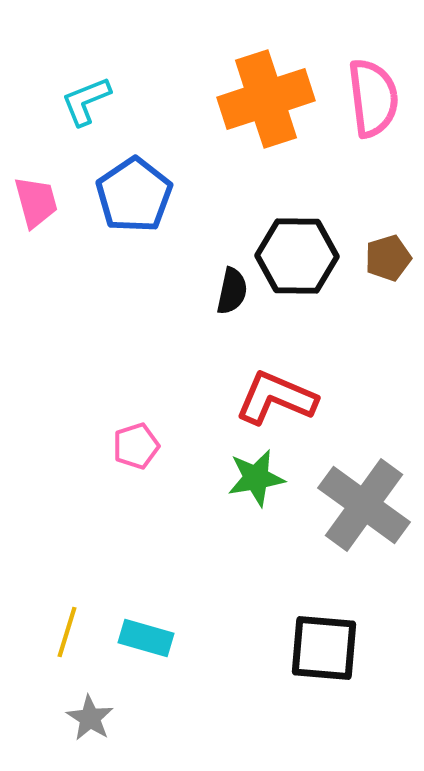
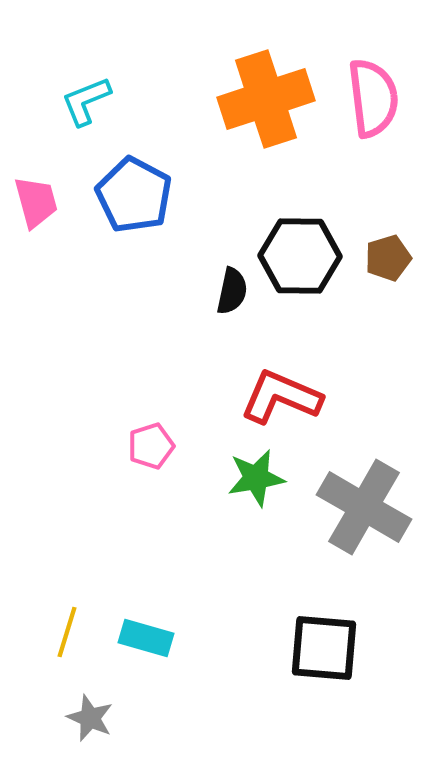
blue pentagon: rotated 10 degrees counterclockwise
black hexagon: moved 3 px right
red L-shape: moved 5 px right, 1 px up
pink pentagon: moved 15 px right
gray cross: moved 2 px down; rotated 6 degrees counterclockwise
gray star: rotated 9 degrees counterclockwise
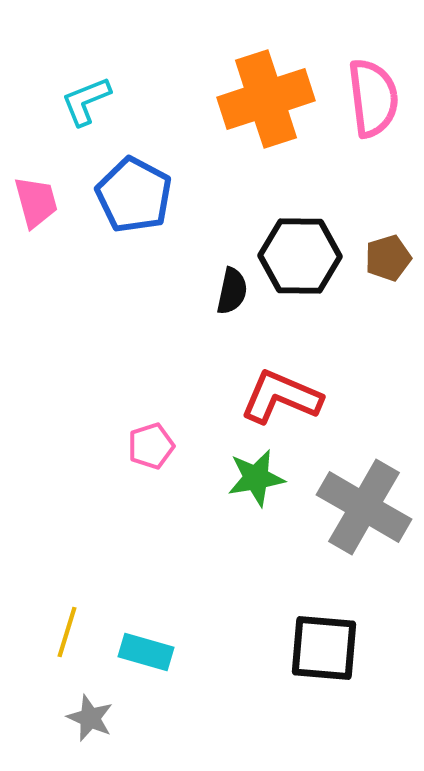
cyan rectangle: moved 14 px down
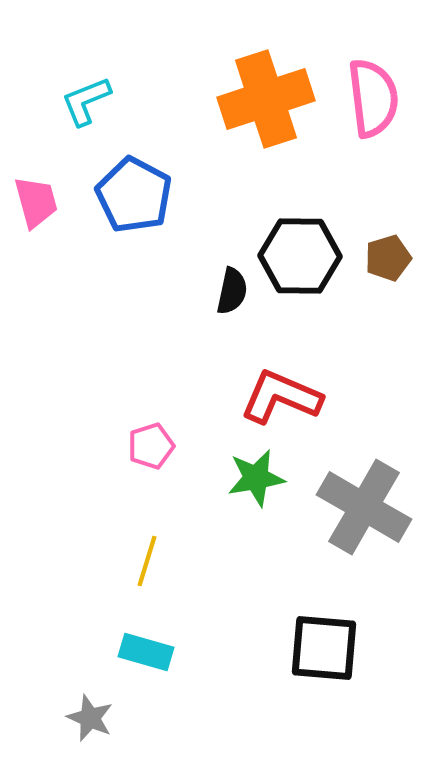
yellow line: moved 80 px right, 71 px up
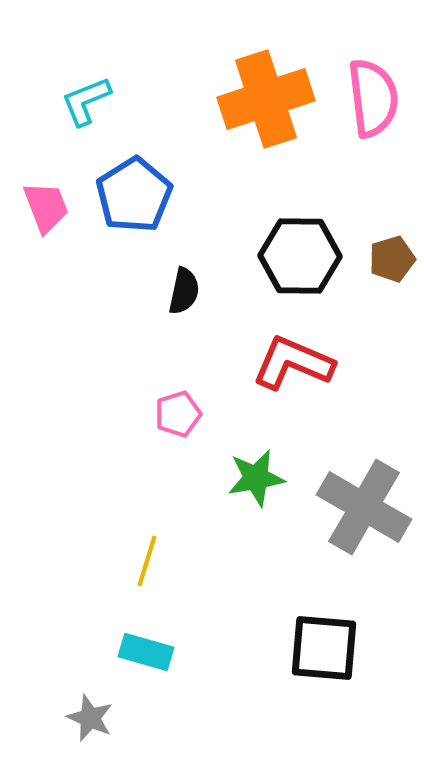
blue pentagon: rotated 12 degrees clockwise
pink trapezoid: moved 10 px right, 5 px down; rotated 6 degrees counterclockwise
brown pentagon: moved 4 px right, 1 px down
black semicircle: moved 48 px left
red L-shape: moved 12 px right, 34 px up
pink pentagon: moved 27 px right, 32 px up
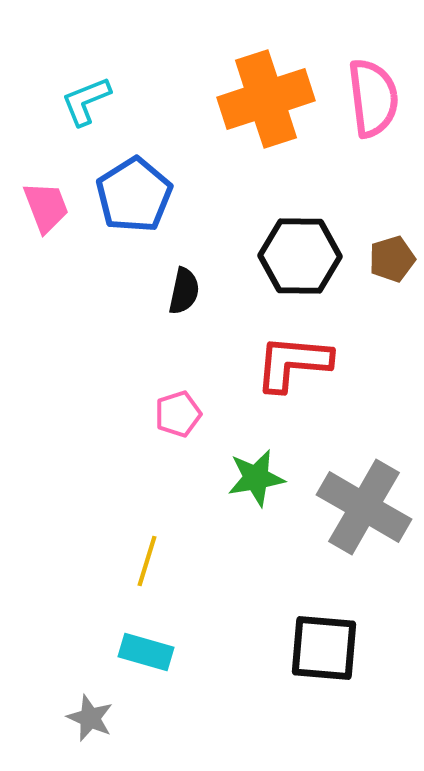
red L-shape: rotated 18 degrees counterclockwise
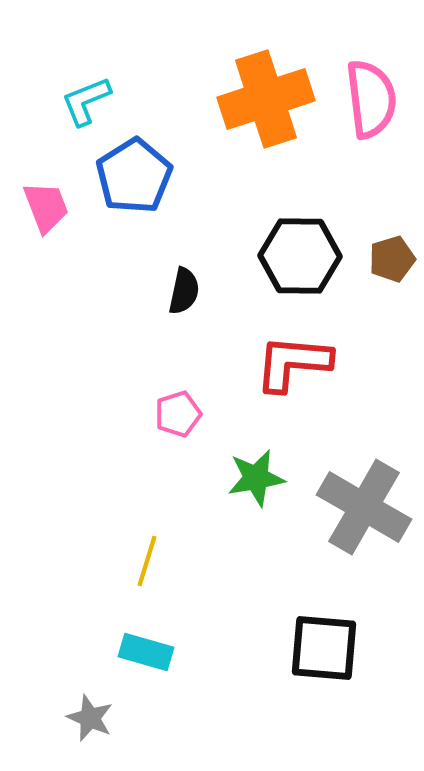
pink semicircle: moved 2 px left, 1 px down
blue pentagon: moved 19 px up
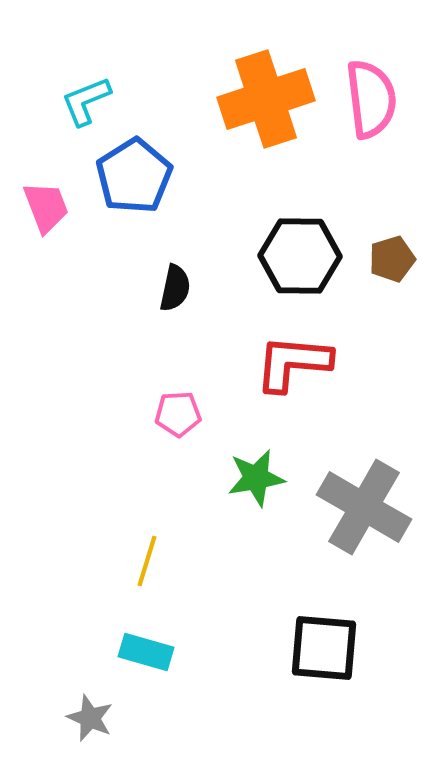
black semicircle: moved 9 px left, 3 px up
pink pentagon: rotated 15 degrees clockwise
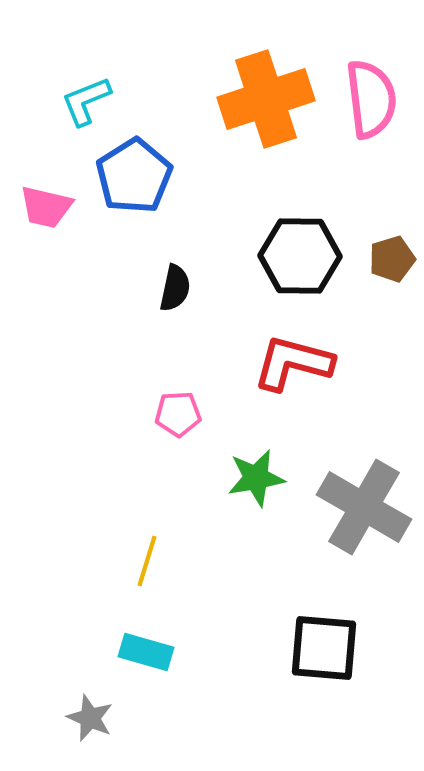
pink trapezoid: rotated 124 degrees clockwise
red L-shape: rotated 10 degrees clockwise
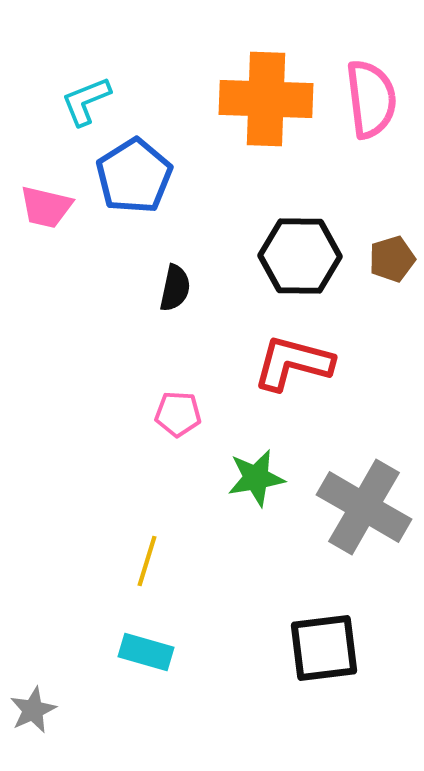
orange cross: rotated 20 degrees clockwise
pink pentagon: rotated 6 degrees clockwise
black square: rotated 12 degrees counterclockwise
gray star: moved 57 px left, 8 px up; rotated 24 degrees clockwise
